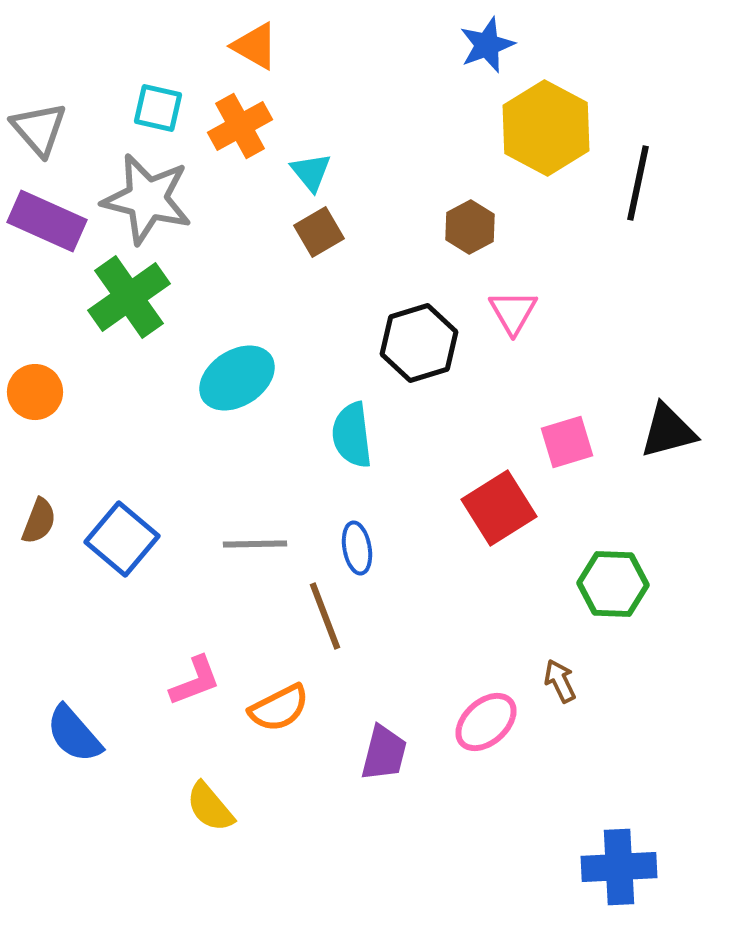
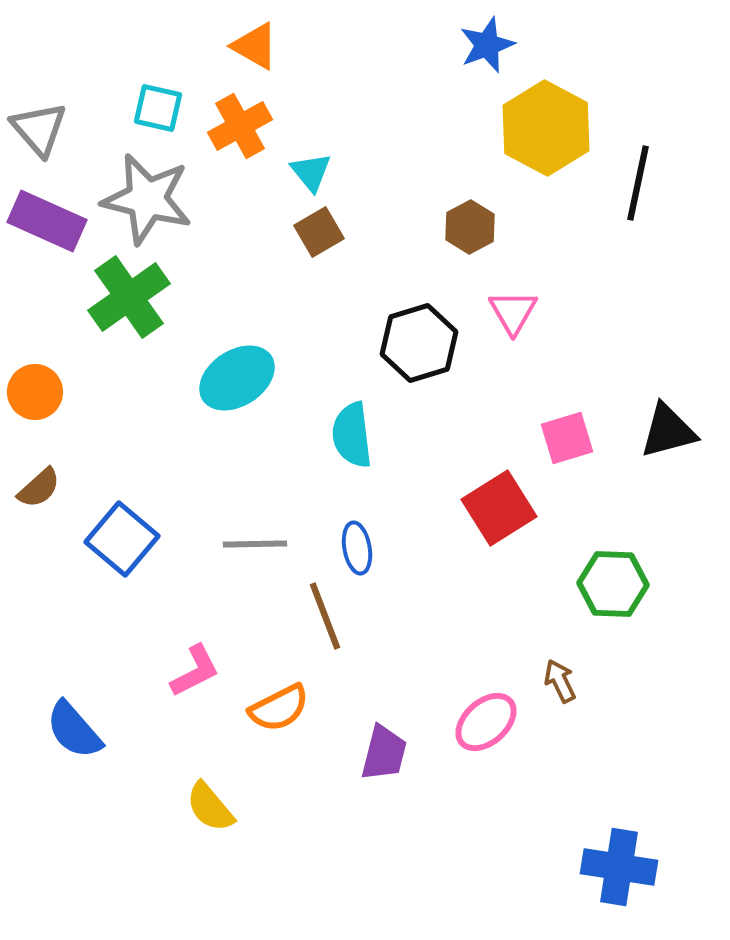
pink square: moved 4 px up
brown semicircle: moved 33 px up; rotated 27 degrees clockwise
pink L-shape: moved 10 px up; rotated 6 degrees counterclockwise
blue semicircle: moved 4 px up
blue cross: rotated 12 degrees clockwise
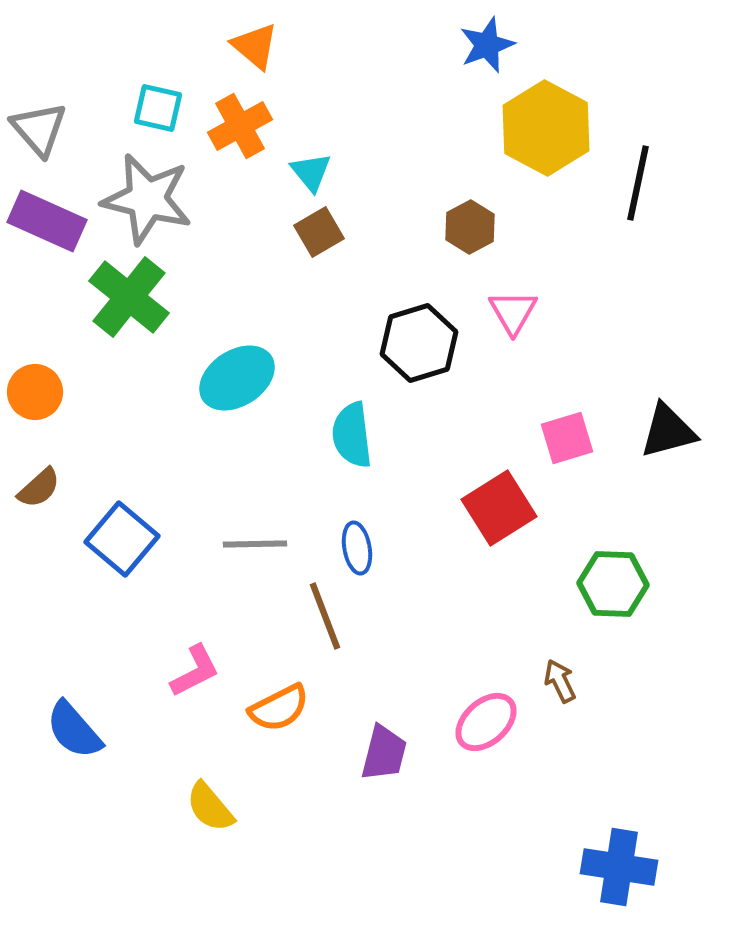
orange triangle: rotated 10 degrees clockwise
green cross: rotated 16 degrees counterclockwise
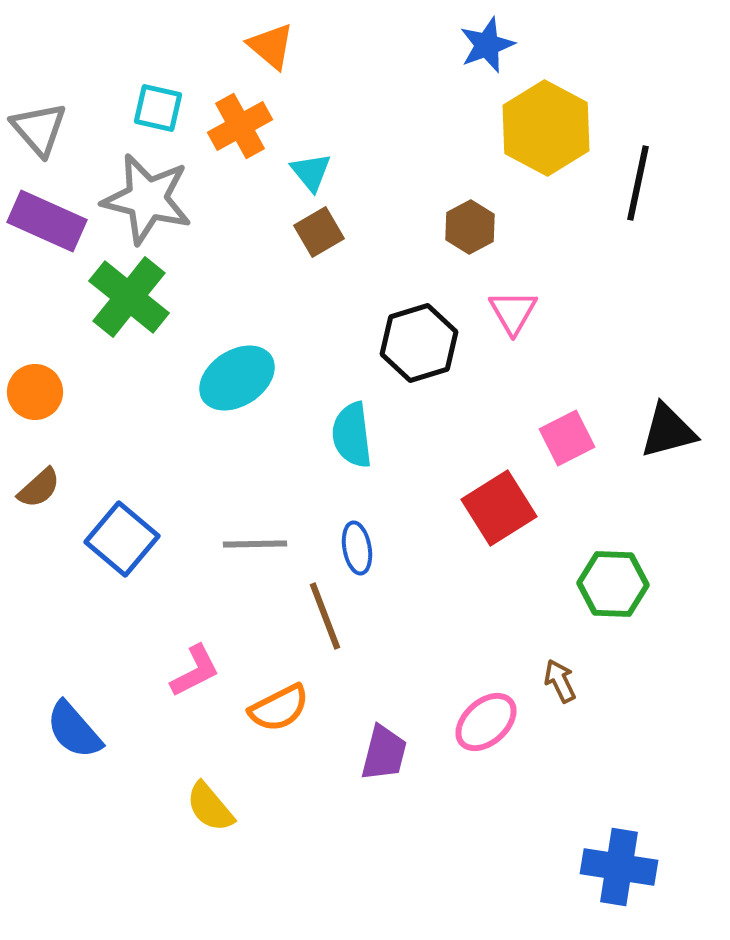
orange triangle: moved 16 px right
pink square: rotated 10 degrees counterclockwise
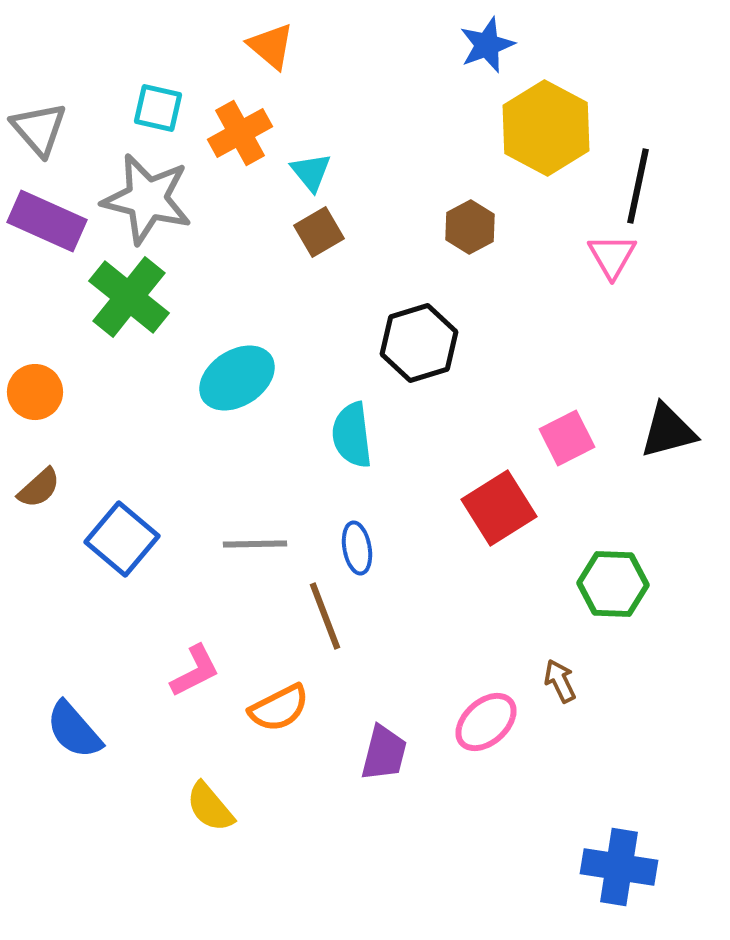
orange cross: moved 7 px down
black line: moved 3 px down
pink triangle: moved 99 px right, 56 px up
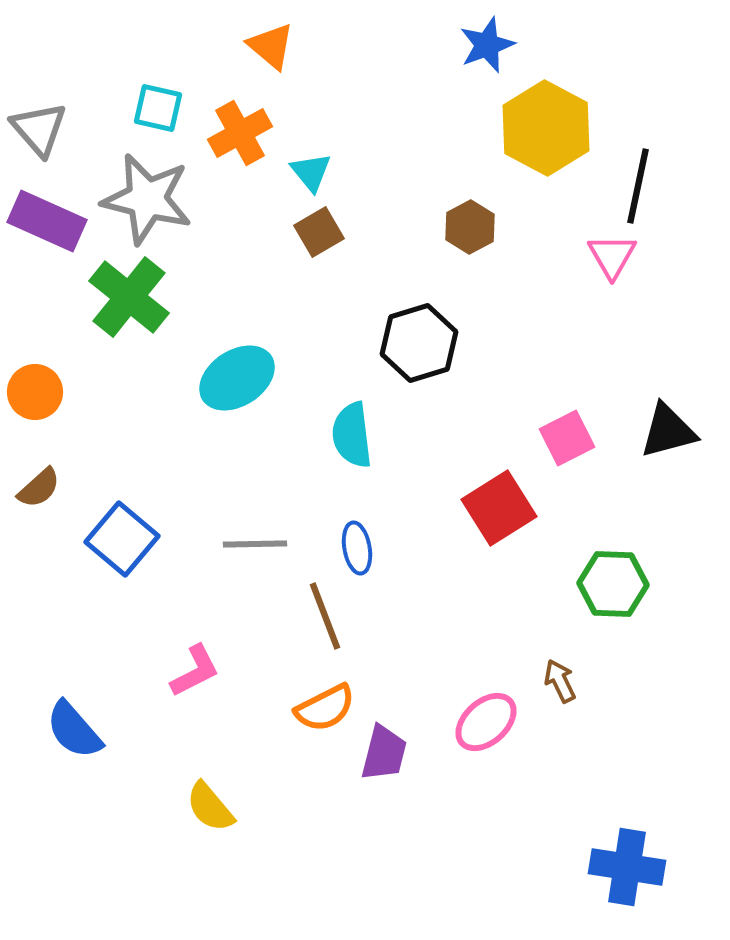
orange semicircle: moved 46 px right
blue cross: moved 8 px right
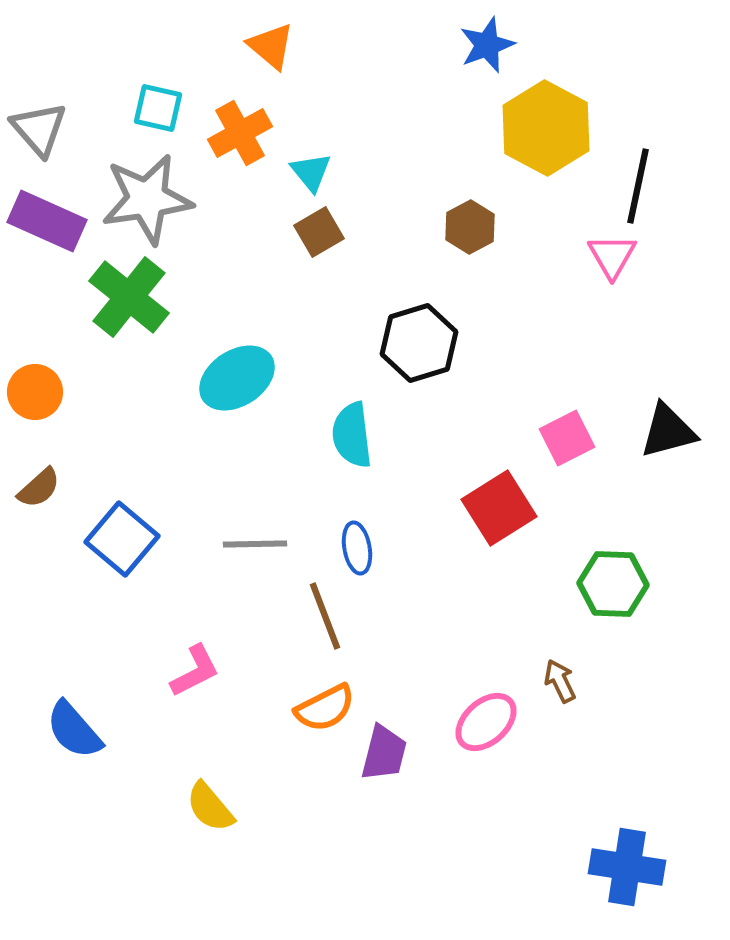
gray star: rotated 22 degrees counterclockwise
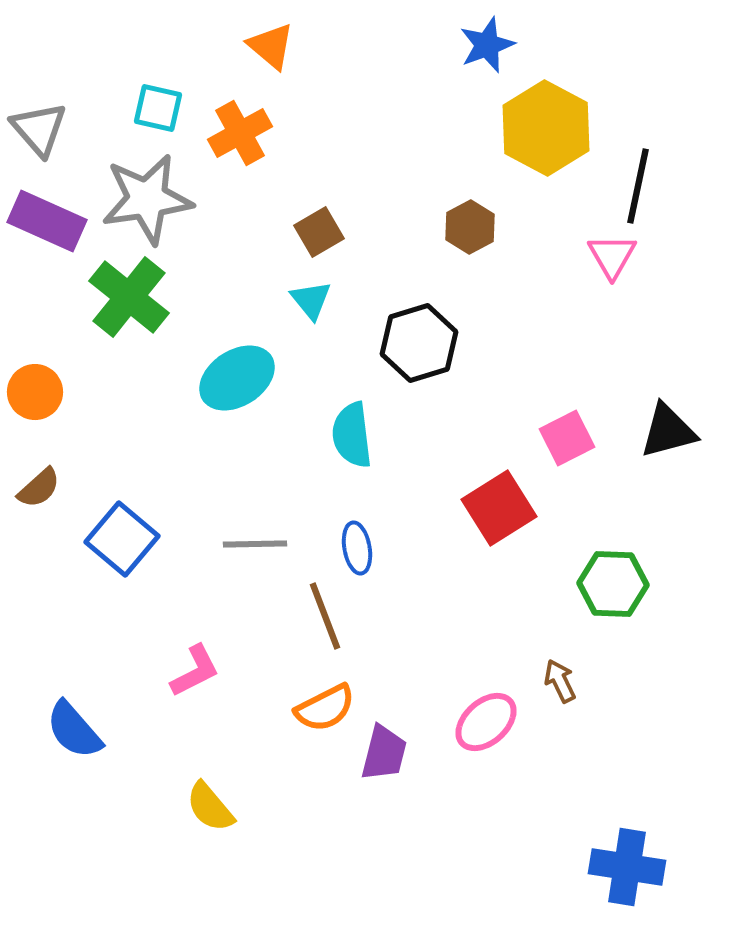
cyan triangle: moved 128 px down
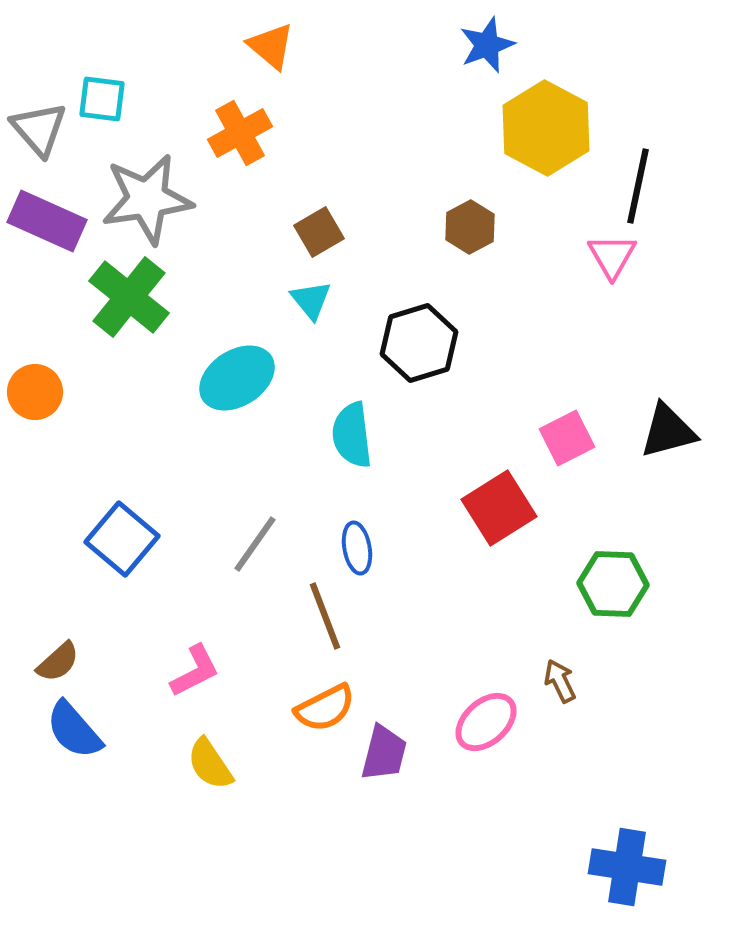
cyan square: moved 56 px left, 9 px up; rotated 6 degrees counterclockwise
brown semicircle: moved 19 px right, 174 px down
gray line: rotated 54 degrees counterclockwise
yellow semicircle: moved 43 px up; rotated 6 degrees clockwise
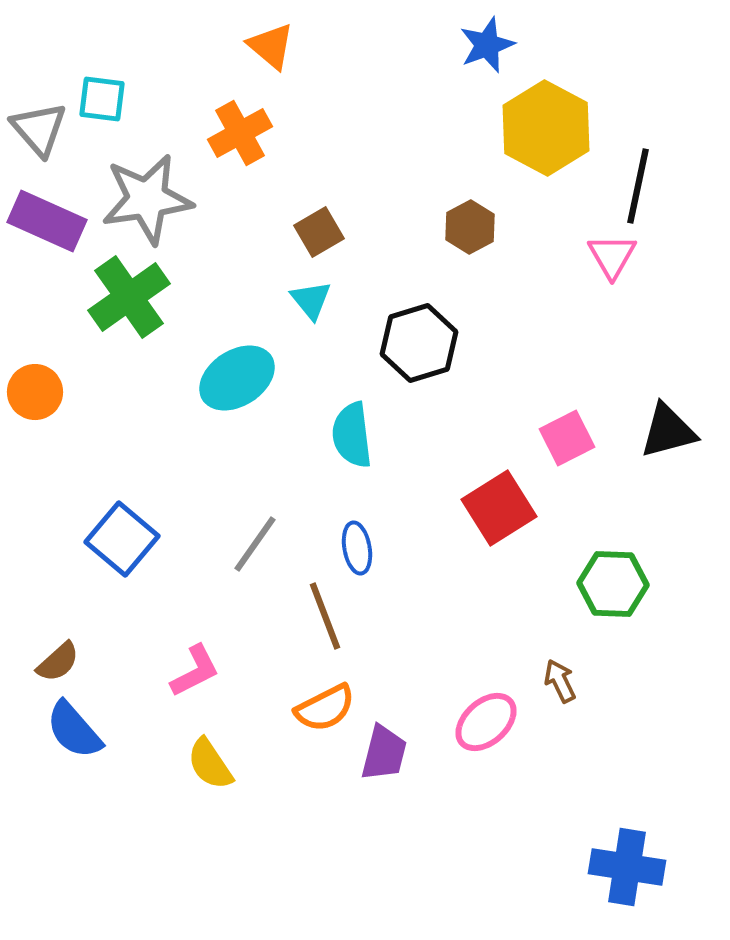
green cross: rotated 16 degrees clockwise
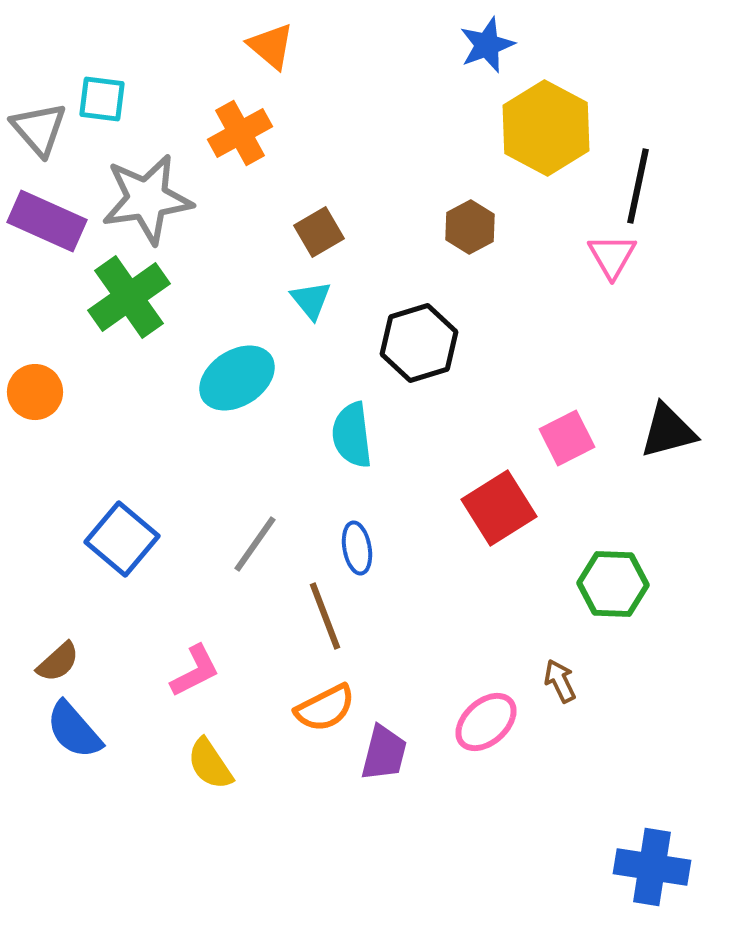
blue cross: moved 25 px right
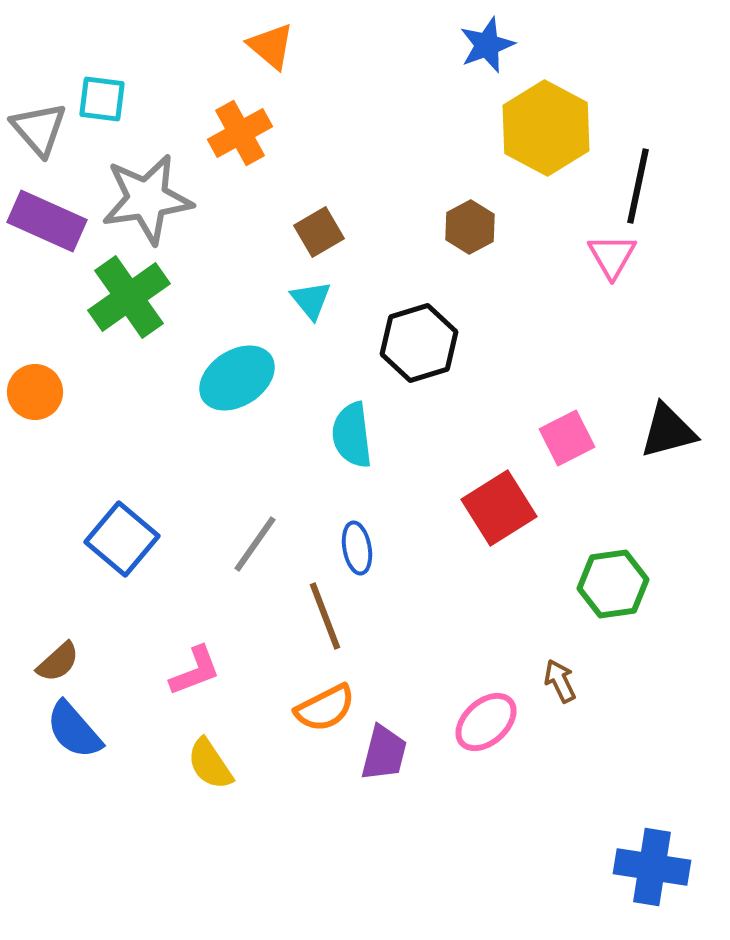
green hexagon: rotated 10 degrees counterclockwise
pink L-shape: rotated 6 degrees clockwise
